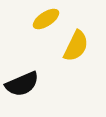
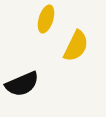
yellow ellipse: rotated 40 degrees counterclockwise
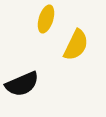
yellow semicircle: moved 1 px up
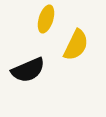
black semicircle: moved 6 px right, 14 px up
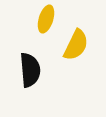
black semicircle: moved 2 px right; rotated 72 degrees counterclockwise
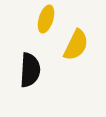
black semicircle: rotated 8 degrees clockwise
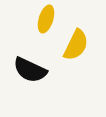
black semicircle: rotated 112 degrees clockwise
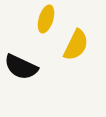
black semicircle: moved 9 px left, 3 px up
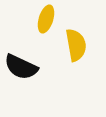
yellow semicircle: rotated 36 degrees counterclockwise
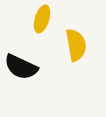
yellow ellipse: moved 4 px left
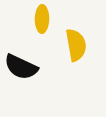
yellow ellipse: rotated 16 degrees counterclockwise
